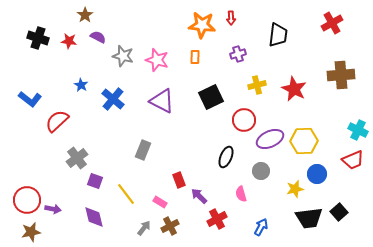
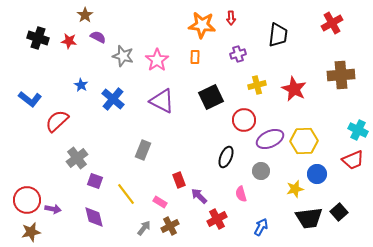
pink star at (157, 60): rotated 20 degrees clockwise
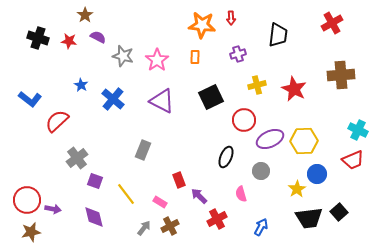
yellow star at (295, 189): moved 2 px right; rotated 18 degrees counterclockwise
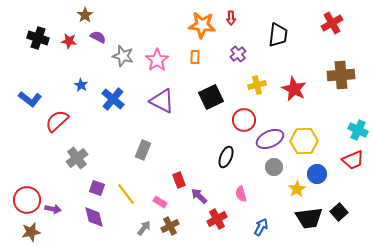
purple cross at (238, 54): rotated 21 degrees counterclockwise
gray circle at (261, 171): moved 13 px right, 4 px up
purple square at (95, 181): moved 2 px right, 7 px down
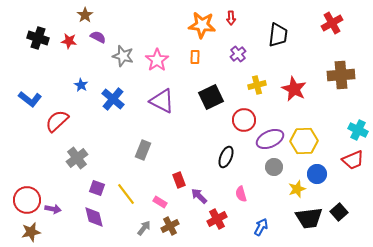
yellow star at (297, 189): rotated 12 degrees clockwise
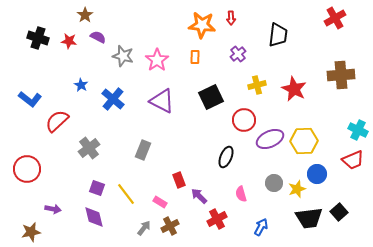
red cross at (332, 23): moved 3 px right, 5 px up
gray cross at (77, 158): moved 12 px right, 10 px up
gray circle at (274, 167): moved 16 px down
red circle at (27, 200): moved 31 px up
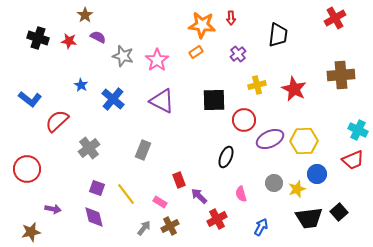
orange rectangle at (195, 57): moved 1 px right, 5 px up; rotated 56 degrees clockwise
black square at (211, 97): moved 3 px right, 3 px down; rotated 25 degrees clockwise
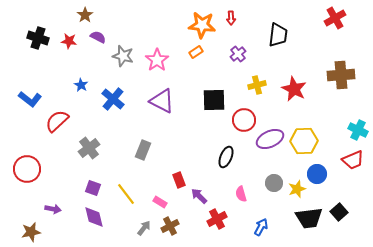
purple square at (97, 188): moved 4 px left
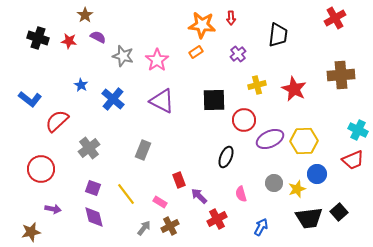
red circle at (27, 169): moved 14 px right
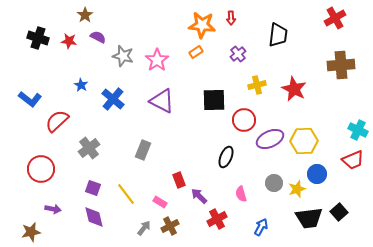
brown cross at (341, 75): moved 10 px up
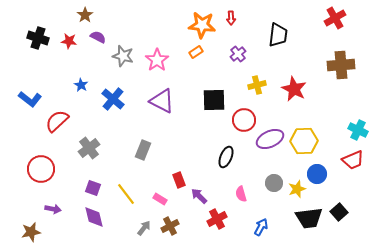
pink rectangle at (160, 202): moved 3 px up
